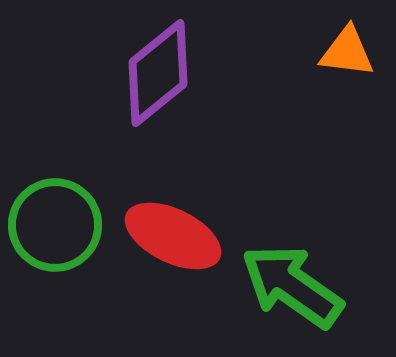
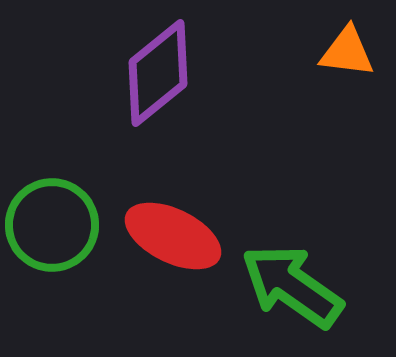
green circle: moved 3 px left
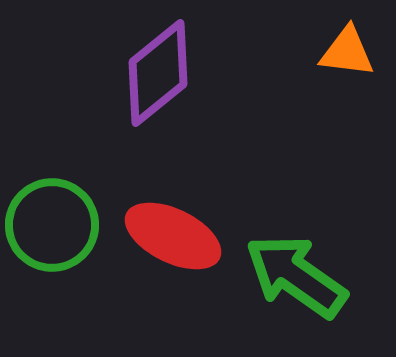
green arrow: moved 4 px right, 10 px up
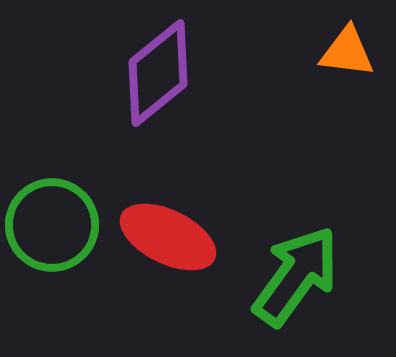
red ellipse: moved 5 px left, 1 px down
green arrow: rotated 91 degrees clockwise
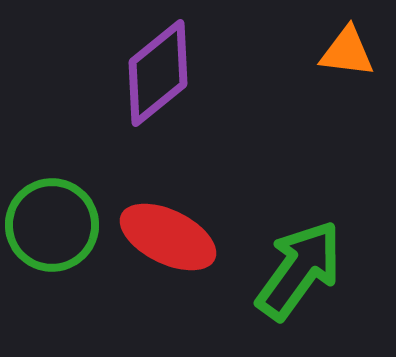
green arrow: moved 3 px right, 6 px up
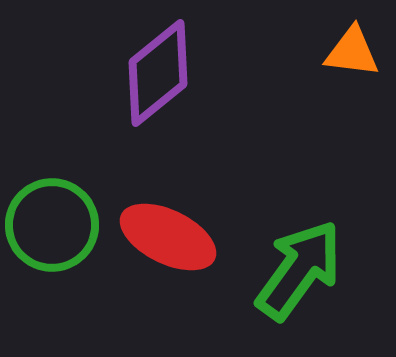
orange triangle: moved 5 px right
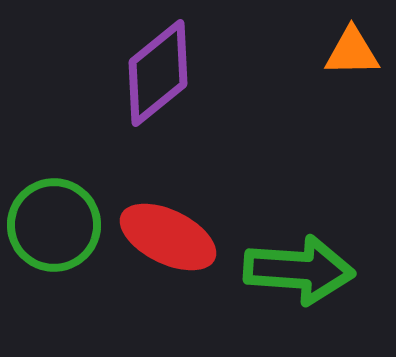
orange triangle: rotated 8 degrees counterclockwise
green circle: moved 2 px right
green arrow: rotated 58 degrees clockwise
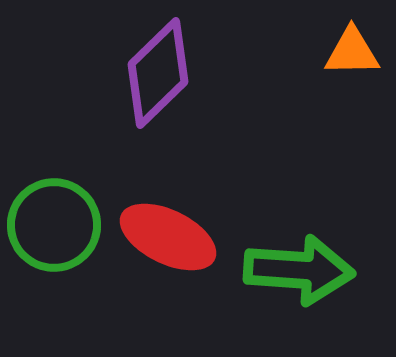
purple diamond: rotated 5 degrees counterclockwise
